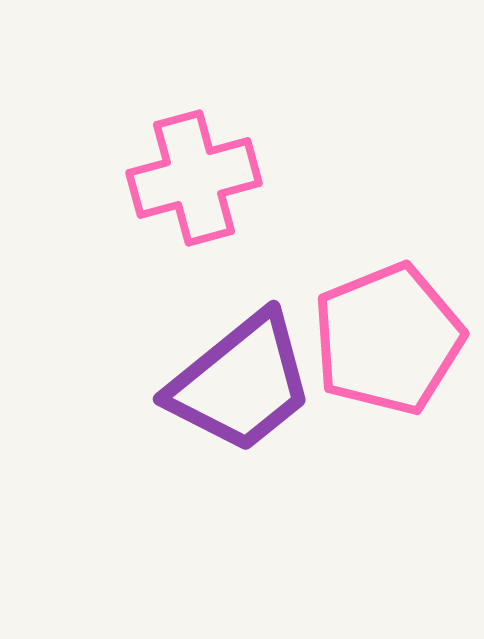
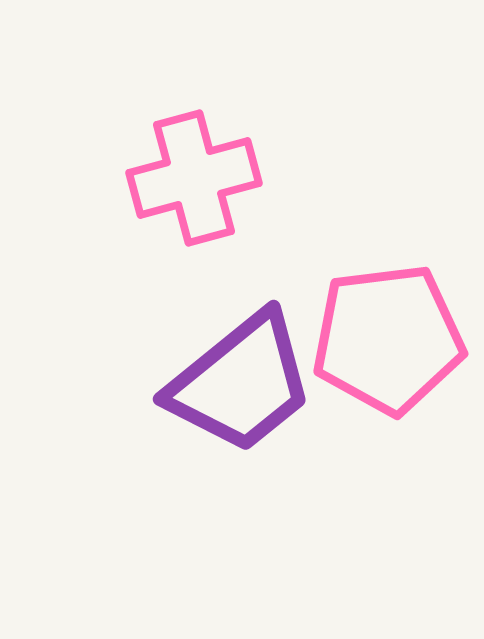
pink pentagon: rotated 15 degrees clockwise
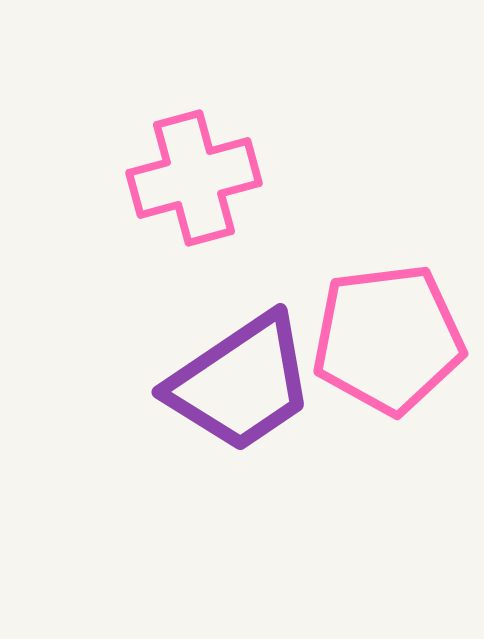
purple trapezoid: rotated 5 degrees clockwise
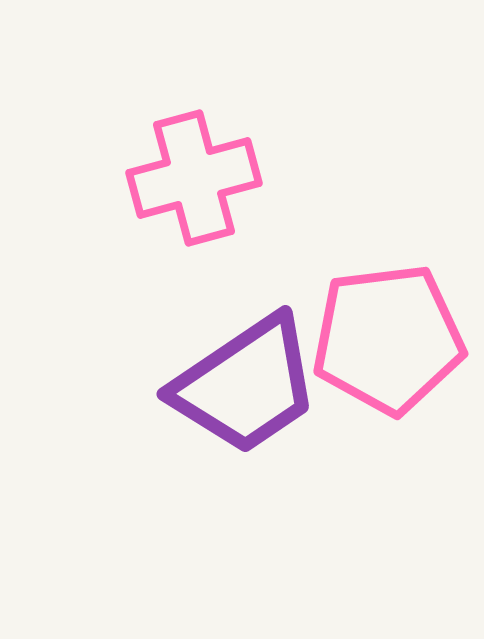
purple trapezoid: moved 5 px right, 2 px down
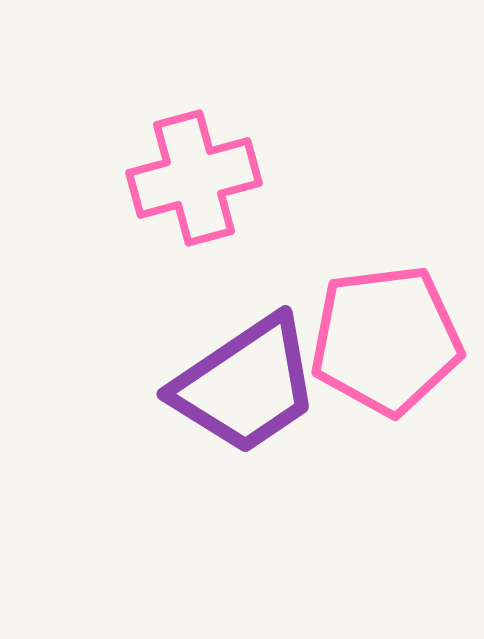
pink pentagon: moved 2 px left, 1 px down
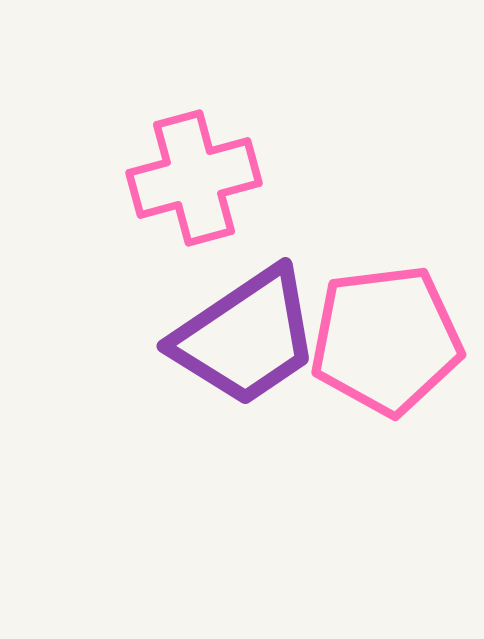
purple trapezoid: moved 48 px up
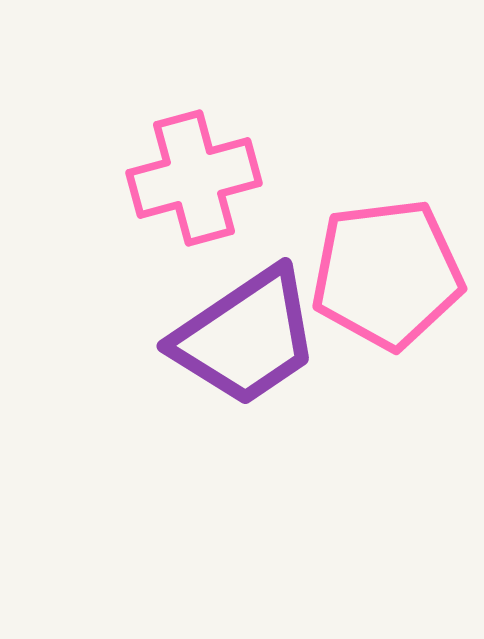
pink pentagon: moved 1 px right, 66 px up
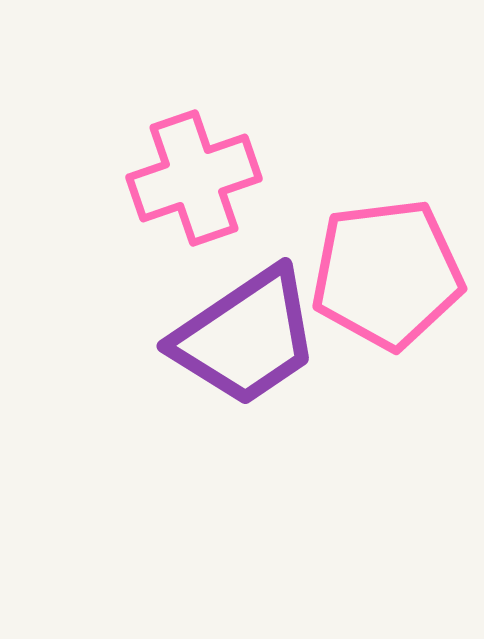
pink cross: rotated 4 degrees counterclockwise
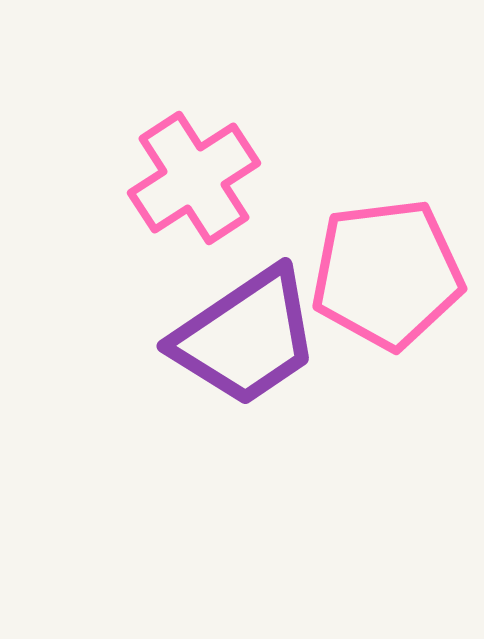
pink cross: rotated 14 degrees counterclockwise
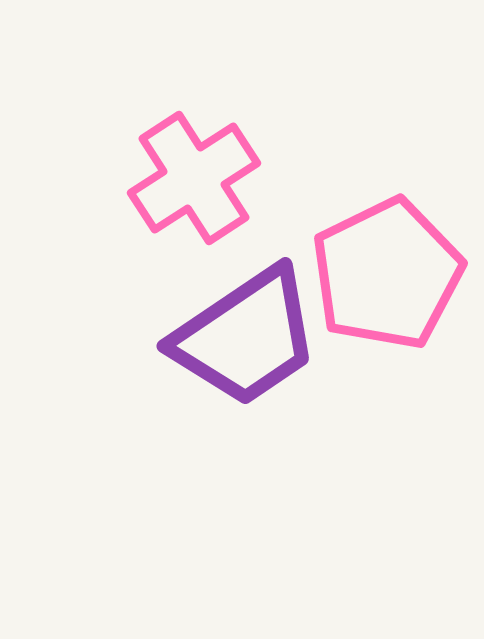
pink pentagon: rotated 19 degrees counterclockwise
